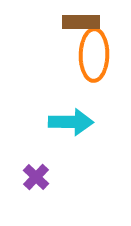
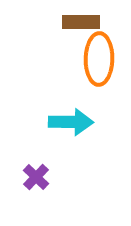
orange ellipse: moved 5 px right, 4 px down
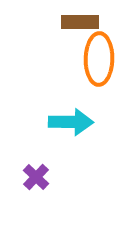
brown rectangle: moved 1 px left
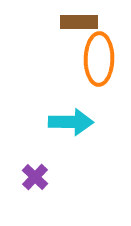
brown rectangle: moved 1 px left
purple cross: moved 1 px left
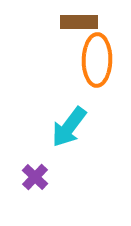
orange ellipse: moved 2 px left, 1 px down
cyan arrow: moved 2 px left, 5 px down; rotated 126 degrees clockwise
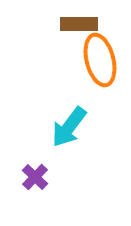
brown rectangle: moved 2 px down
orange ellipse: moved 3 px right; rotated 15 degrees counterclockwise
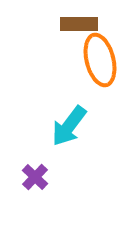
cyan arrow: moved 1 px up
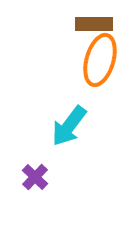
brown rectangle: moved 15 px right
orange ellipse: rotated 30 degrees clockwise
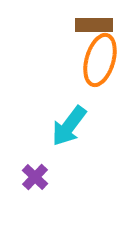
brown rectangle: moved 1 px down
